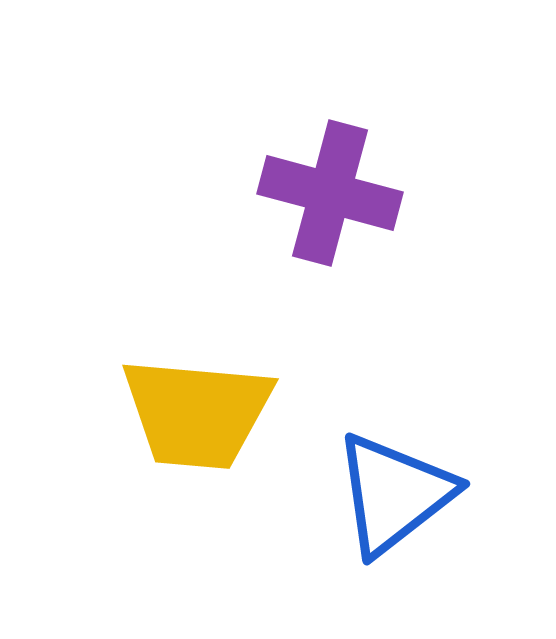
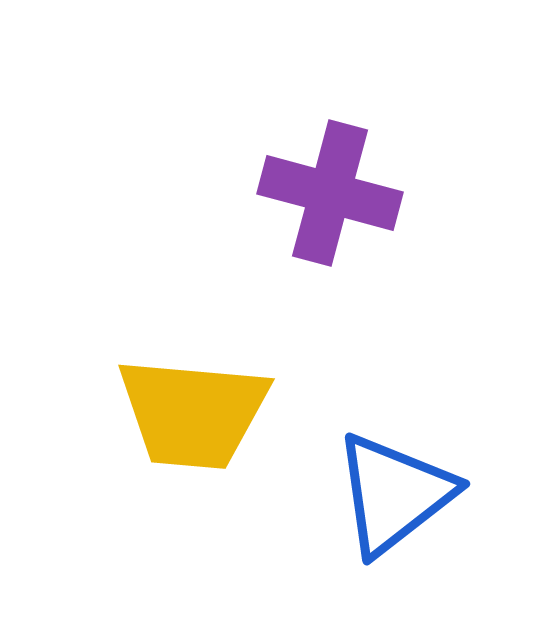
yellow trapezoid: moved 4 px left
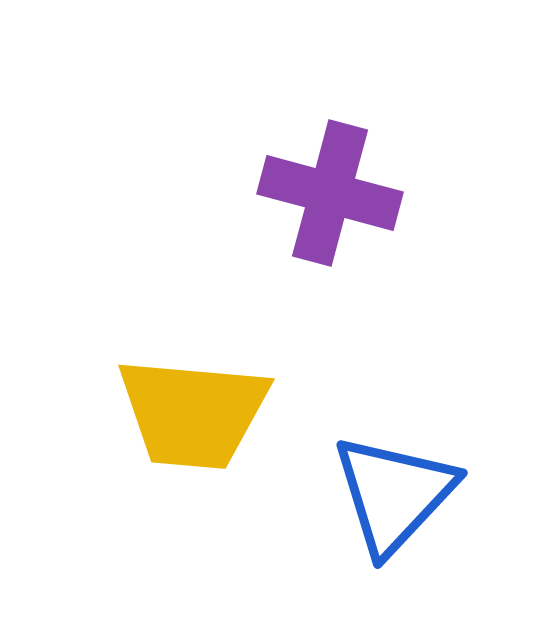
blue triangle: rotated 9 degrees counterclockwise
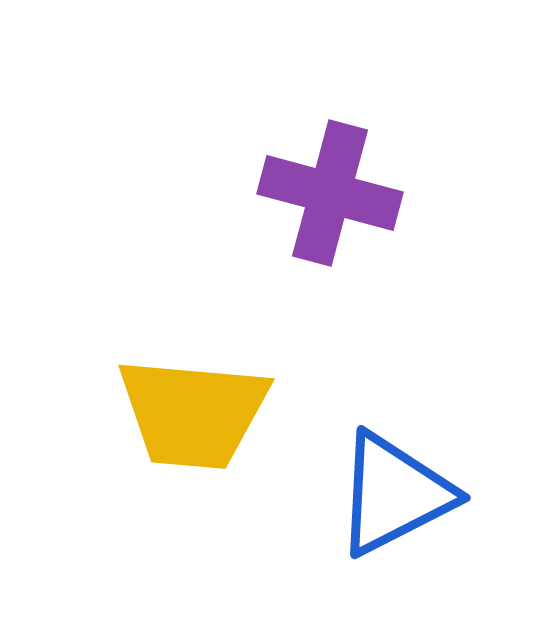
blue triangle: rotated 20 degrees clockwise
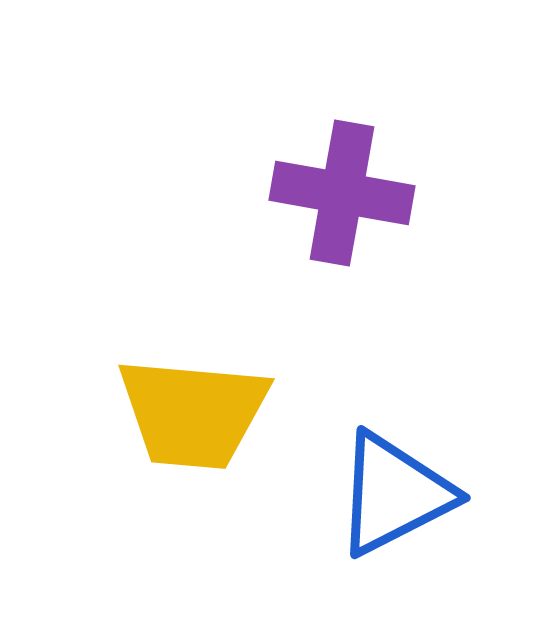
purple cross: moved 12 px right; rotated 5 degrees counterclockwise
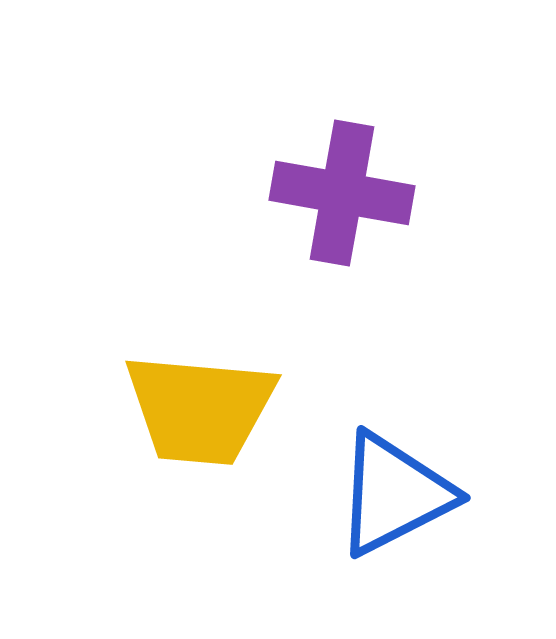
yellow trapezoid: moved 7 px right, 4 px up
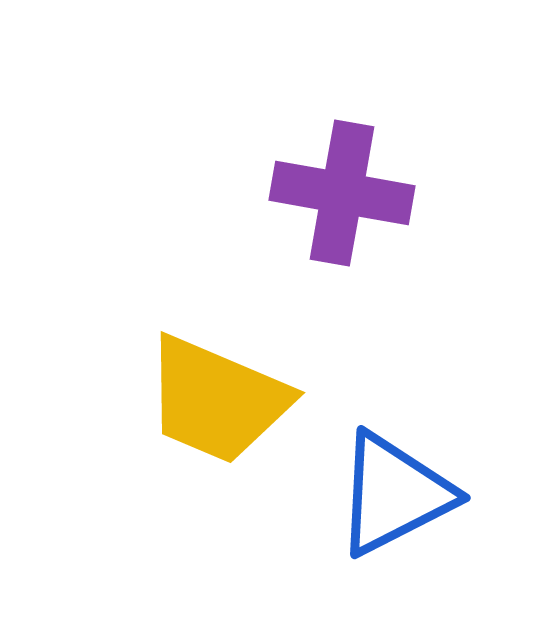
yellow trapezoid: moved 17 px right, 9 px up; rotated 18 degrees clockwise
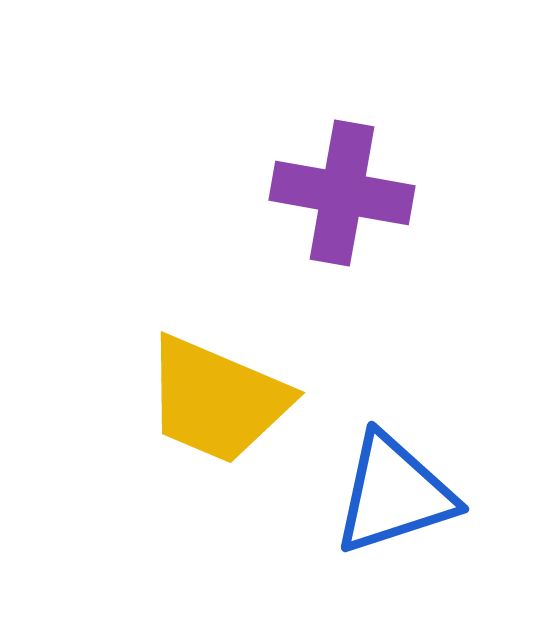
blue triangle: rotated 9 degrees clockwise
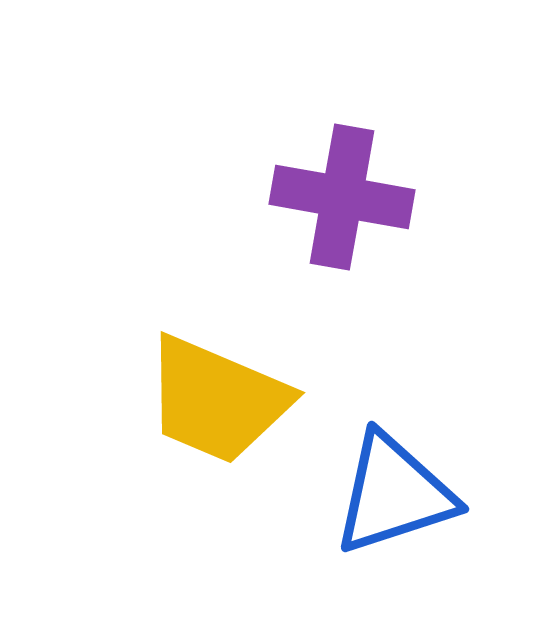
purple cross: moved 4 px down
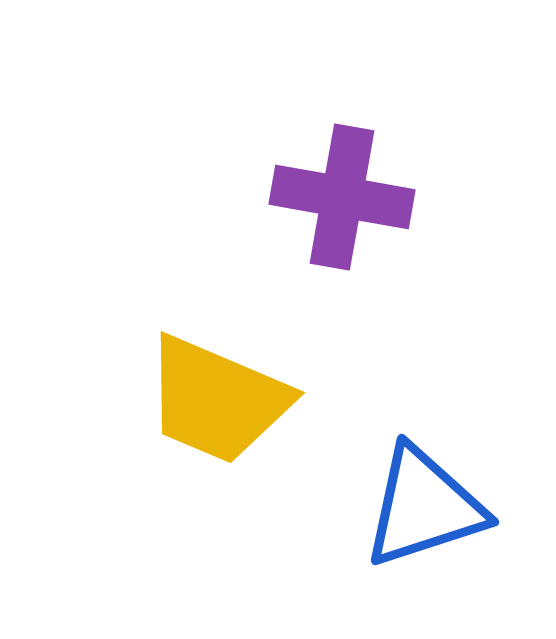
blue triangle: moved 30 px right, 13 px down
